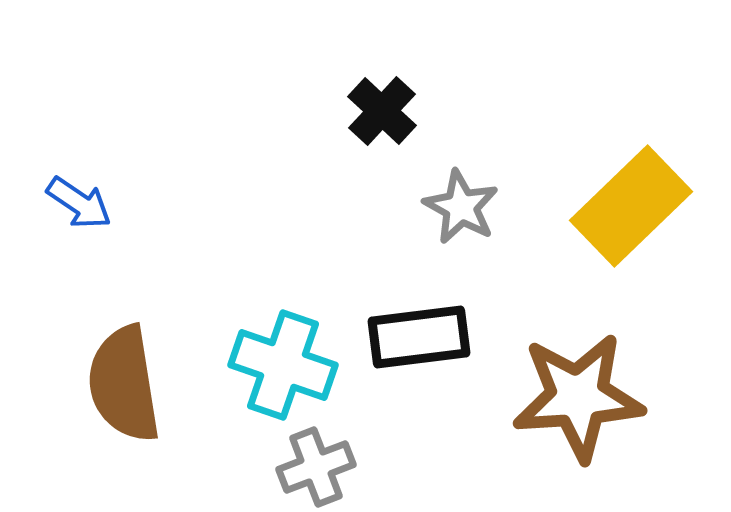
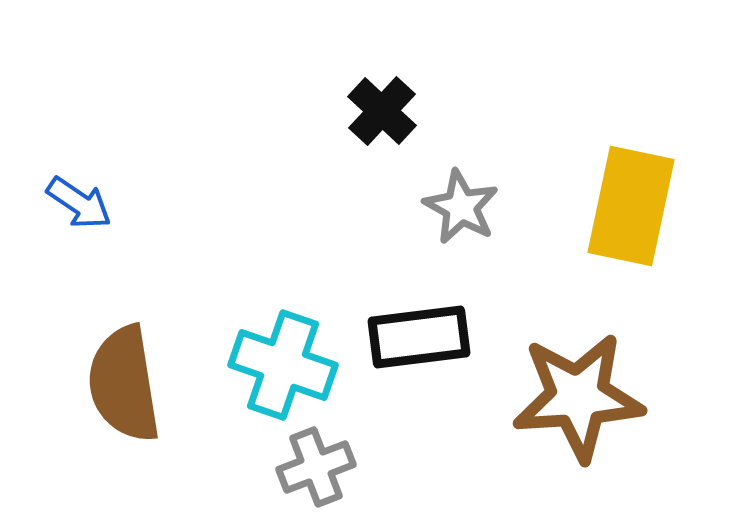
yellow rectangle: rotated 34 degrees counterclockwise
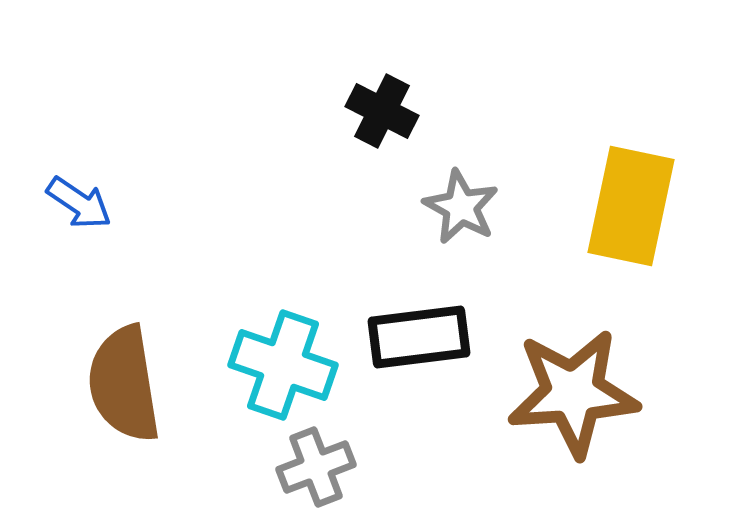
black cross: rotated 16 degrees counterclockwise
brown star: moved 5 px left, 4 px up
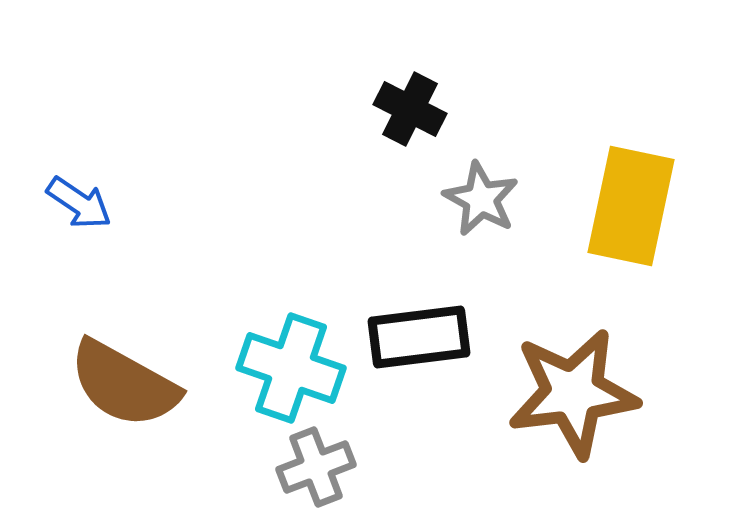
black cross: moved 28 px right, 2 px up
gray star: moved 20 px right, 8 px up
cyan cross: moved 8 px right, 3 px down
brown semicircle: rotated 52 degrees counterclockwise
brown star: rotated 3 degrees counterclockwise
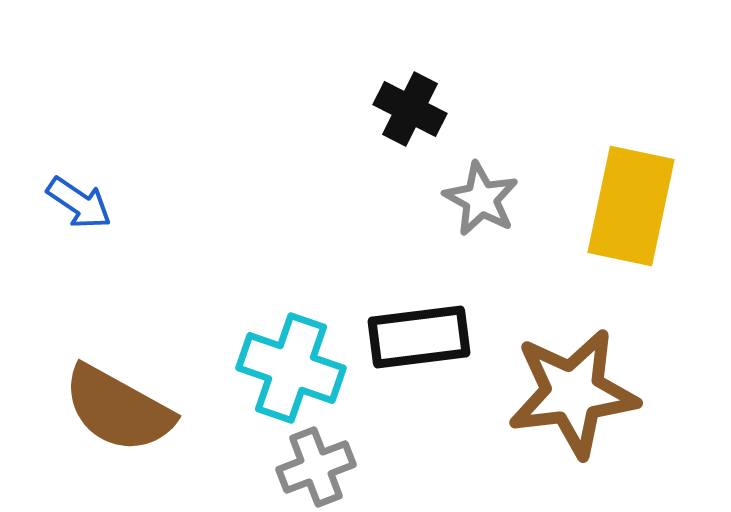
brown semicircle: moved 6 px left, 25 px down
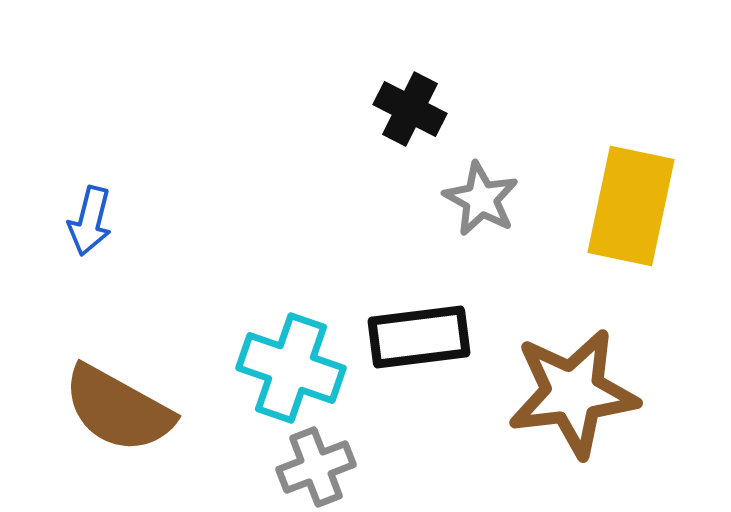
blue arrow: moved 11 px right, 18 px down; rotated 70 degrees clockwise
